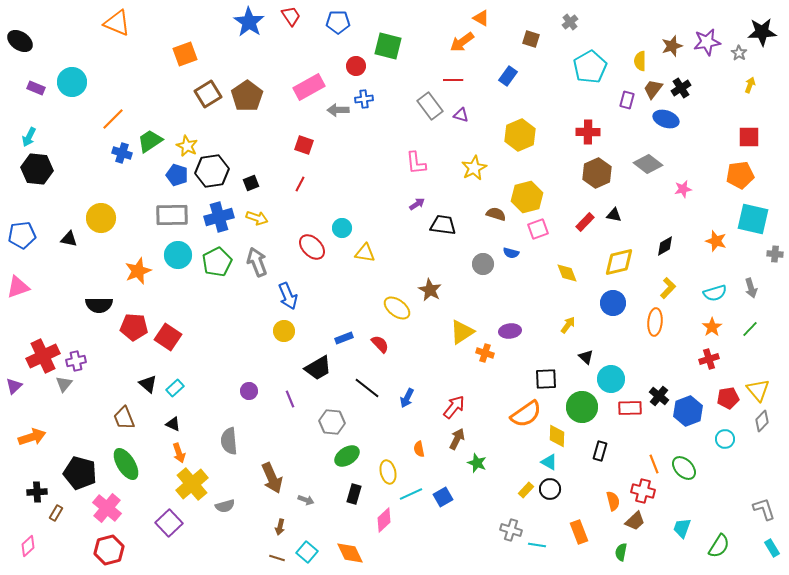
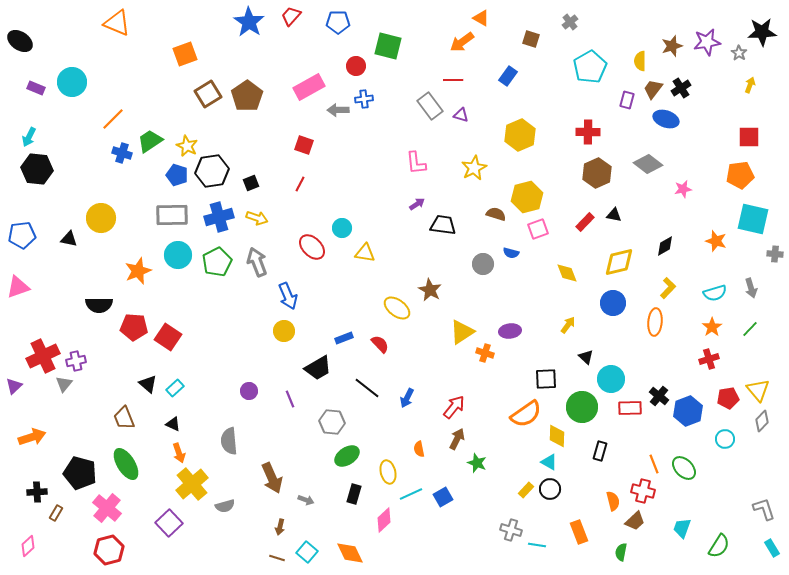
red trapezoid at (291, 16): rotated 105 degrees counterclockwise
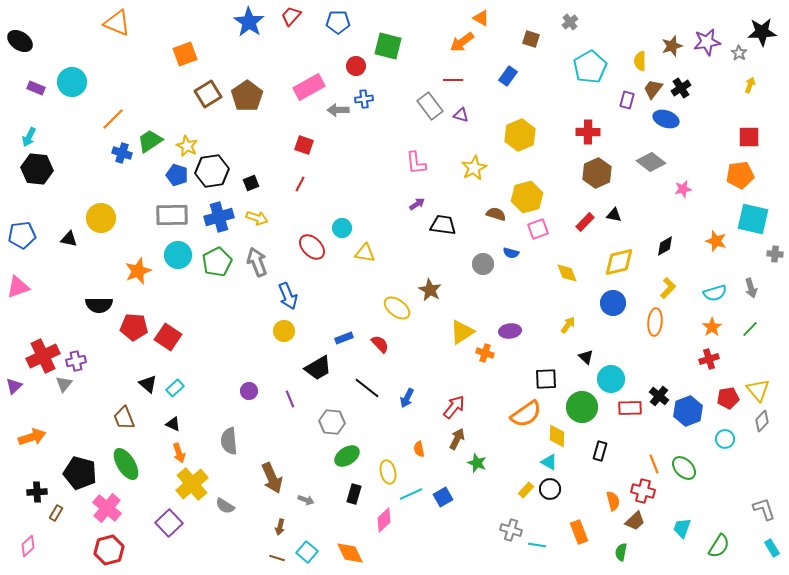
gray diamond at (648, 164): moved 3 px right, 2 px up
gray semicircle at (225, 506): rotated 48 degrees clockwise
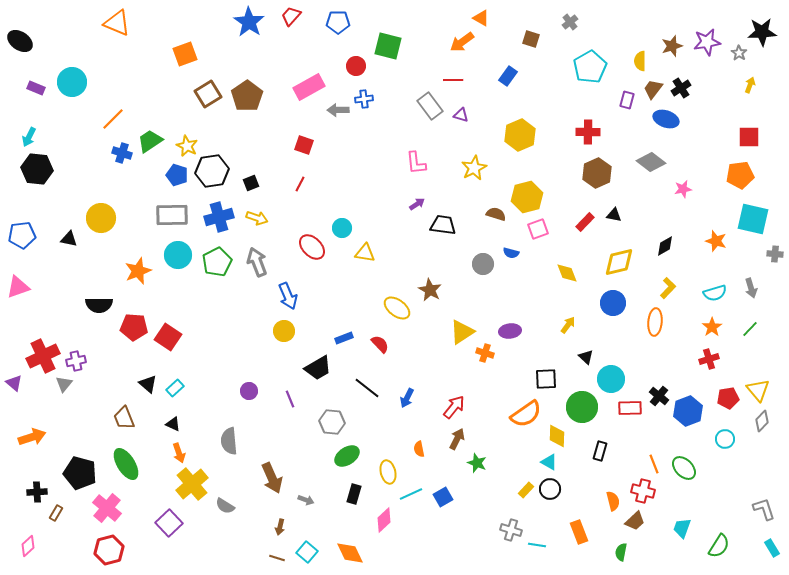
purple triangle at (14, 386): moved 3 px up; rotated 36 degrees counterclockwise
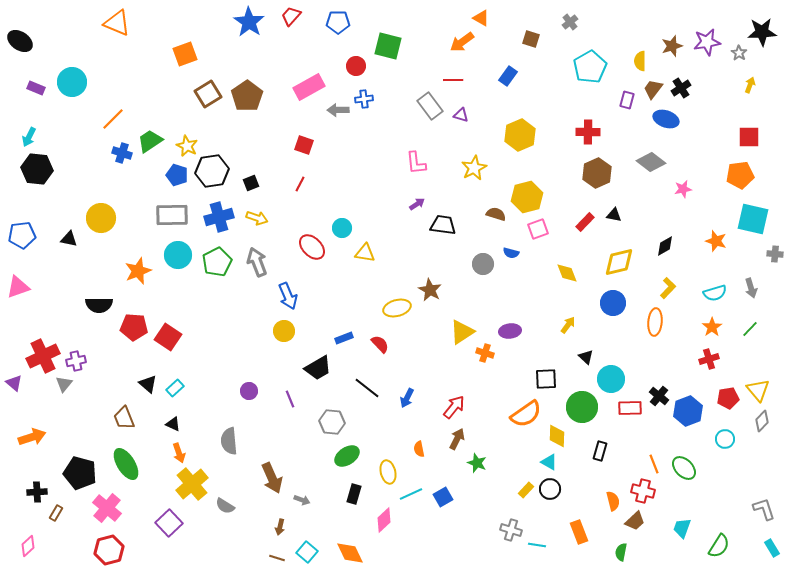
yellow ellipse at (397, 308): rotated 52 degrees counterclockwise
gray arrow at (306, 500): moved 4 px left
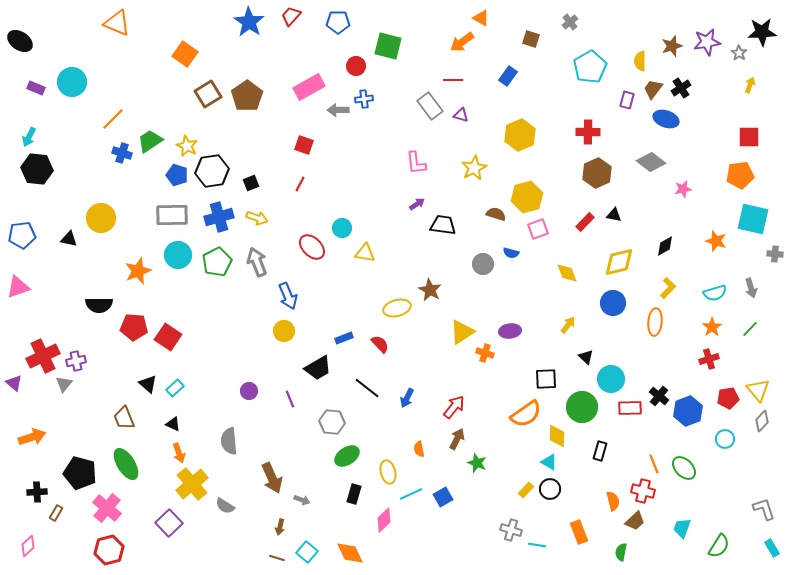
orange square at (185, 54): rotated 35 degrees counterclockwise
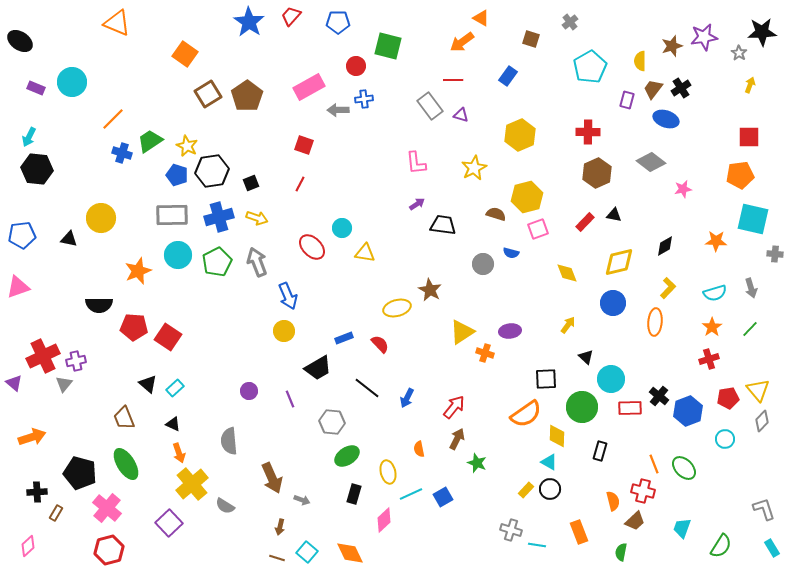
purple star at (707, 42): moved 3 px left, 5 px up
orange star at (716, 241): rotated 15 degrees counterclockwise
green semicircle at (719, 546): moved 2 px right
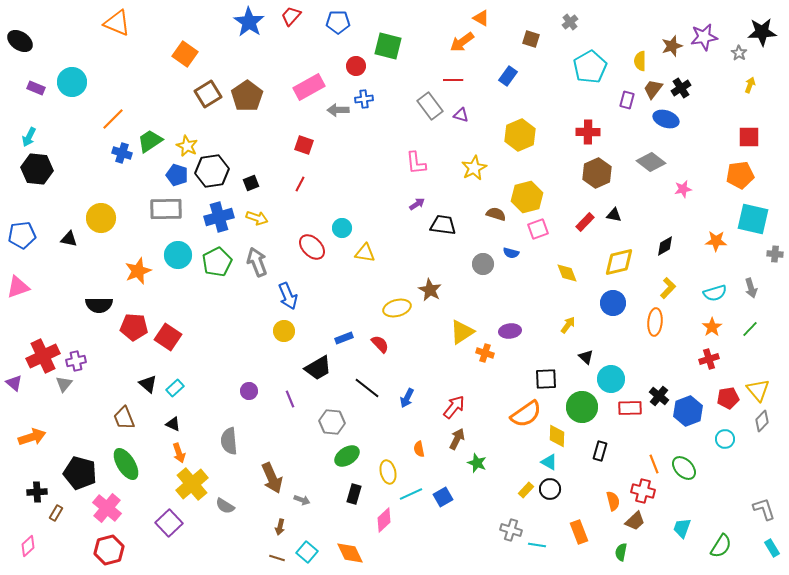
gray rectangle at (172, 215): moved 6 px left, 6 px up
